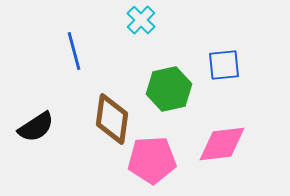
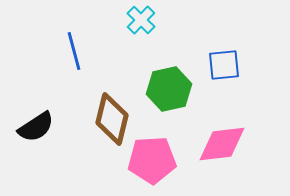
brown diamond: rotated 6 degrees clockwise
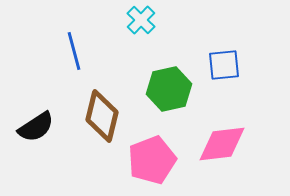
brown diamond: moved 10 px left, 3 px up
pink pentagon: rotated 18 degrees counterclockwise
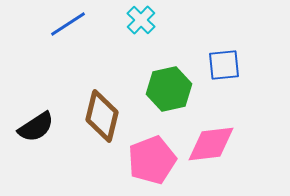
blue line: moved 6 px left, 27 px up; rotated 72 degrees clockwise
pink diamond: moved 11 px left
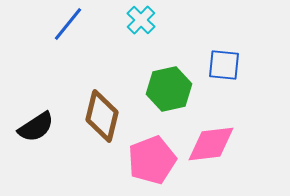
blue line: rotated 18 degrees counterclockwise
blue square: rotated 12 degrees clockwise
